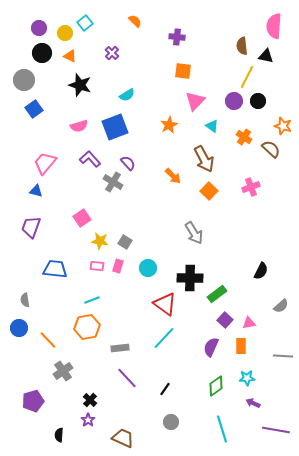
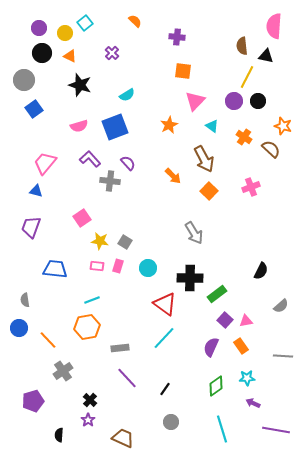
gray cross at (113, 182): moved 3 px left, 1 px up; rotated 24 degrees counterclockwise
pink triangle at (249, 323): moved 3 px left, 2 px up
orange rectangle at (241, 346): rotated 35 degrees counterclockwise
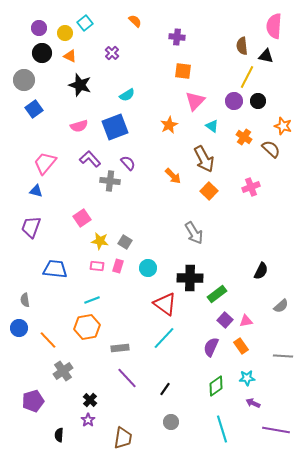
brown trapezoid at (123, 438): rotated 75 degrees clockwise
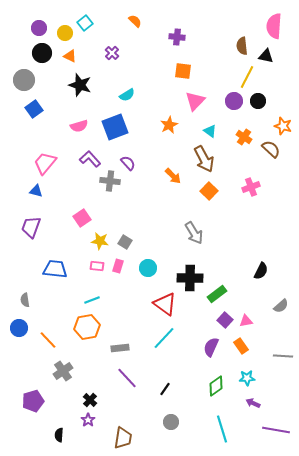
cyan triangle at (212, 126): moved 2 px left, 5 px down
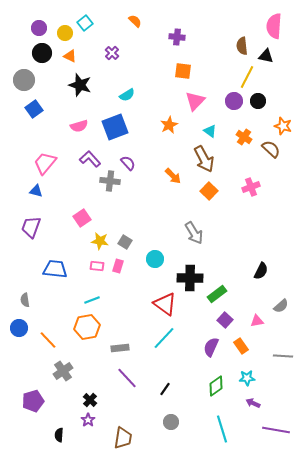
cyan circle at (148, 268): moved 7 px right, 9 px up
pink triangle at (246, 321): moved 11 px right
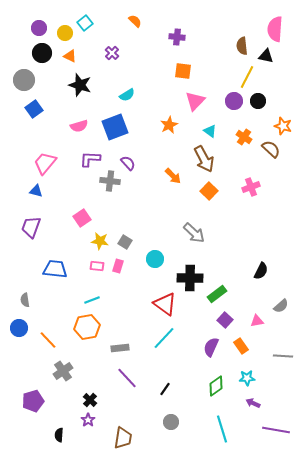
pink semicircle at (274, 26): moved 1 px right, 3 px down
purple L-shape at (90, 159): rotated 45 degrees counterclockwise
gray arrow at (194, 233): rotated 15 degrees counterclockwise
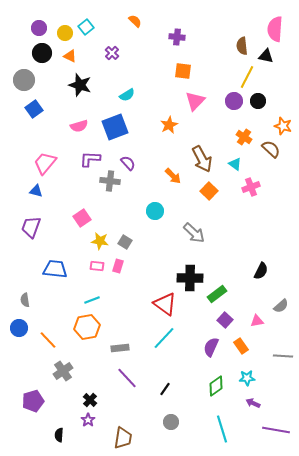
cyan square at (85, 23): moved 1 px right, 4 px down
cyan triangle at (210, 131): moved 25 px right, 33 px down
brown arrow at (204, 159): moved 2 px left
cyan circle at (155, 259): moved 48 px up
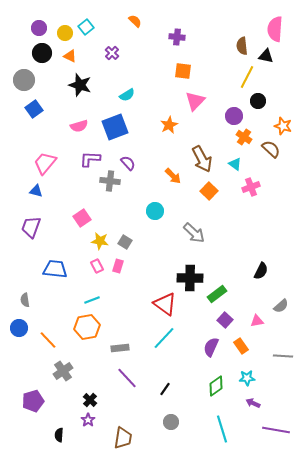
purple circle at (234, 101): moved 15 px down
pink rectangle at (97, 266): rotated 56 degrees clockwise
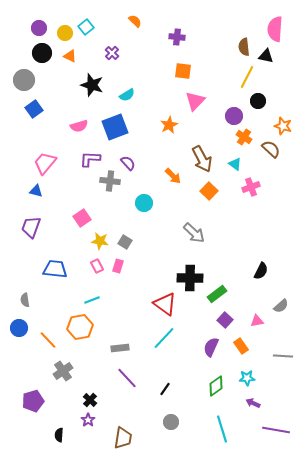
brown semicircle at (242, 46): moved 2 px right, 1 px down
black star at (80, 85): moved 12 px right
cyan circle at (155, 211): moved 11 px left, 8 px up
orange hexagon at (87, 327): moved 7 px left
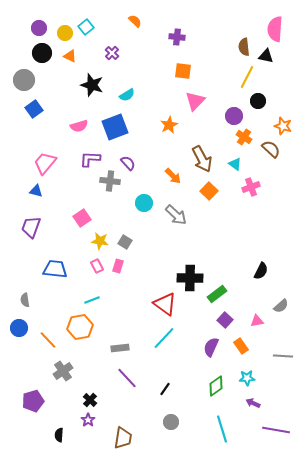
gray arrow at (194, 233): moved 18 px left, 18 px up
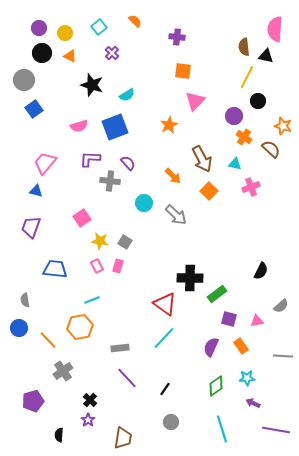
cyan square at (86, 27): moved 13 px right
cyan triangle at (235, 164): rotated 24 degrees counterclockwise
purple square at (225, 320): moved 4 px right, 1 px up; rotated 28 degrees counterclockwise
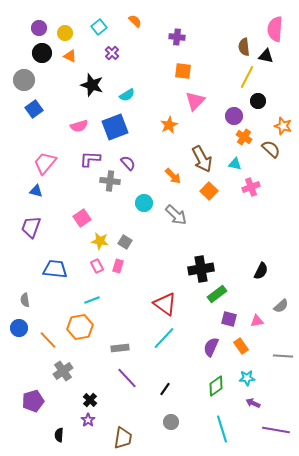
black cross at (190, 278): moved 11 px right, 9 px up; rotated 10 degrees counterclockwise
